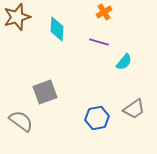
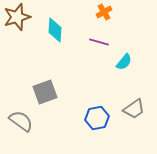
cyan diamond: moved 2 px left, 1 px down
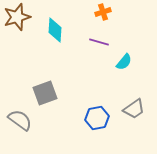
orange cross: moved 1 px left; rotated 14 degrees clockwise
gray square: moved 1 px down
gray semicircle: moved 1 px left, 1 px up
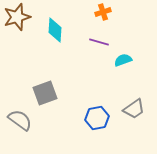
cyan semicircle: moved 1 px left, 2 px up; rotated 150 degrees counterclockwise
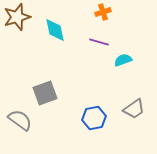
cyan diamond: rotated 15 degrees counterclockwise
blue hexagon: moved 3 px left
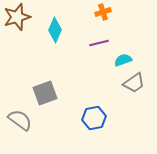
cyan diamond: rotated 35 degrees clockwise
purple line: moved 1 px down; rotated 30 degrees counterclockwise
gray trapezoid: moved 26 px up
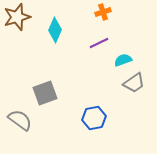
purple line: rotated 12 degrees counterclockwise
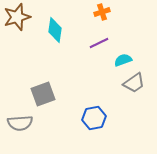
orange cross: moved 1 px left
cyan diamond: rotated 15 degrees counterclockwise
gray square: moved 2 px left, 1 px down
gray semicircle: moved 3 px down; rotated 140 degrees clockwise
